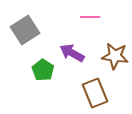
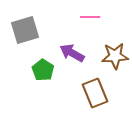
gray square: rotated 16 degrees clockwise
brown star: rotated 12 degrees counterclockwise
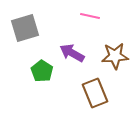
pink line: moved 1 px up; rotated 12 degrees clockwise
gray square: moved 2 px up
green pentagon: moved 1 px left, 1 px down
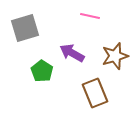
brown star: rotated 12 degrees counterclockwise
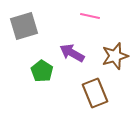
gray square: moved 1 px left, 2 px up
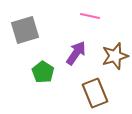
gray square: moved 1 px right, 4 px down
purple arrow: moved 4 px right; rotated 95 degrees clockwise
green pentagon: moved 1 px right, 1 px down
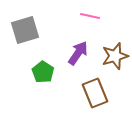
purple arrow: moved 2 px right
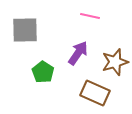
gray square: rotated 16 degrees clockwise
brown star: moved 6 px down
brown rectangle: rotated 44 degrees counterclockwise
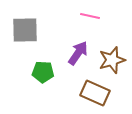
brown star: moved 3 px left, 2 px up
green pentagon: rotated 30 degrees counterclockwise
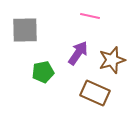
green pentagon: rotated 15 degrees counterclockwise
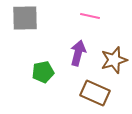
gray square: moved 12 px up
purple arrow: rotated 20 degrees counterclockwise
brown star: moved 2 px right
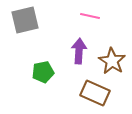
gray square: moved 2 px down; rotated 12 degrees counterclockwise
purple arrow: moved 1 px right, 2 px up; rotated 10 degrees counterclockwise
brown star: moved 2 px left, 1 px down; rotated 24 degrees counterclockwise
